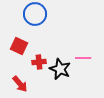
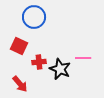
blue circle: moved 1 px left, 3 px down
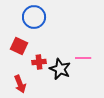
red arrow: rotated 18 degrees clockwise
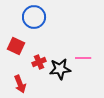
red square: moved 3 px left
red cross: rotated 16 degrees counterclockwise
black star: rotated 30 degrees counterclockwise
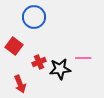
red square: moved 2 px left; rotated 12 degrees clockwise
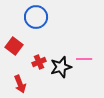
blue circle: moved 2 px right
pink line: moved 1 px right, 1 px down
black star: moved 1 px right, 2 px up; rotated 10 degrees counterclockwise
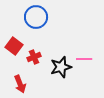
red cross: moved 5 px left, 5 px up
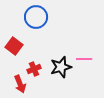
red cross: moved 12 px down
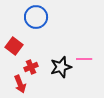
red cross: moved 3 px left, 2 px up
